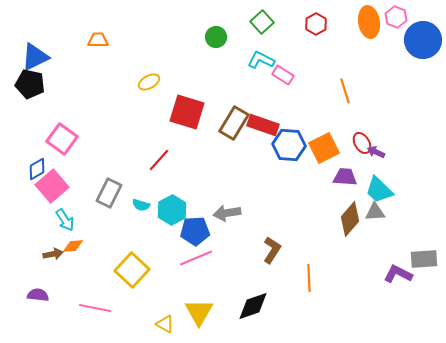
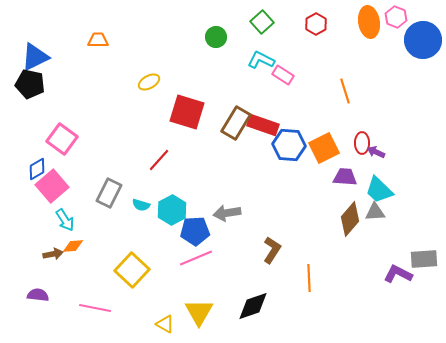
brown rectangle at (234, 123): moved 2 px right
red ellipse at (362, 143): rotated 30 degrees clockwise
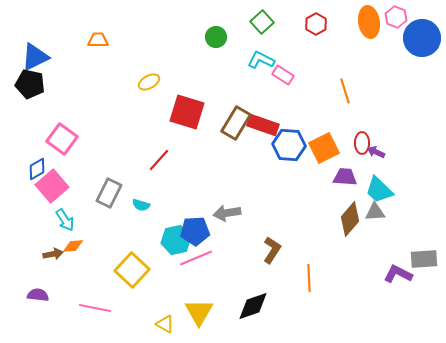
blue circle at (423, 40): moved 1 px left, 2 px up
cyan hexagon at (172, 210): moved 4 px right, 30 px down; rotated 16 degrees clockwise
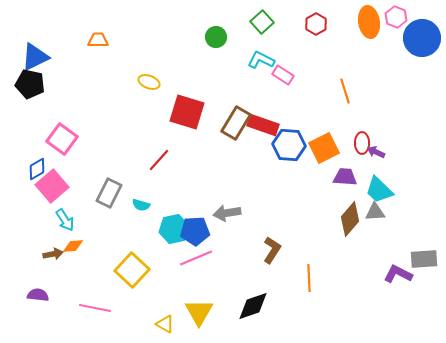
yellow ellipse at (149, 82): rotated 50 degrees clockwise
cyan hexagon at (176, 240): moved 2 px left, 11 px up
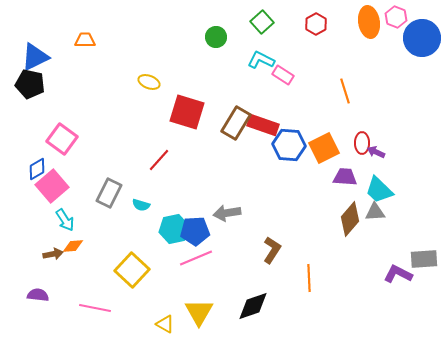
orange trapezoid at (98, 40): moved 13 px left
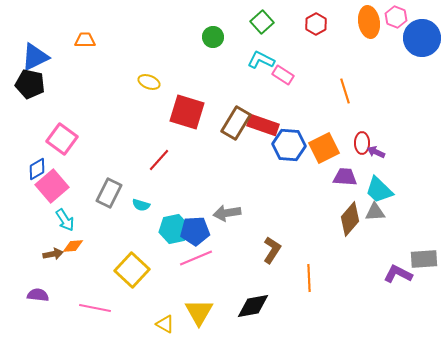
green circle at (216, 37): moved 3 px left
black diamond at (253, 306): rotated 8 degrees clockwise
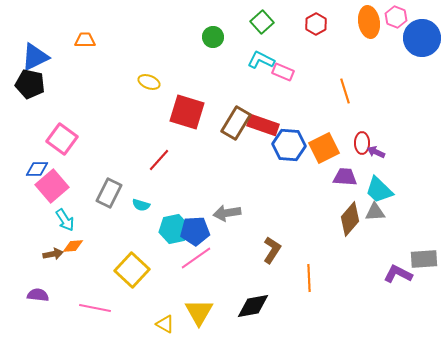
pink rectangle at (283, 75): moved 3 px up; rotated 10 degrees counterclockwise
blue diamond at (37, 169): rotated 30 degrees clockwise
pink line at (196, 258): rotated 12 degrees counterclockwise
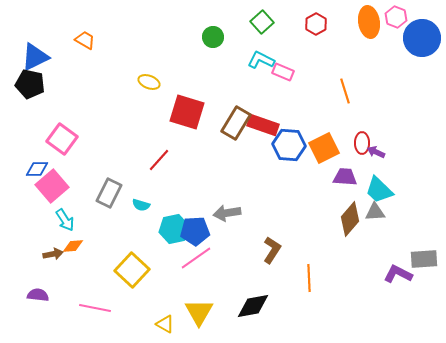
orange trapezoid at (85, 40): rotated 30 degrees clockwise
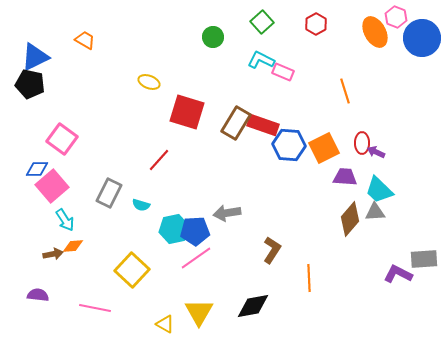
orange ellipse at (369, 22): moved 6 px right, 10 px down; rotated 20 degrees counterclockwise
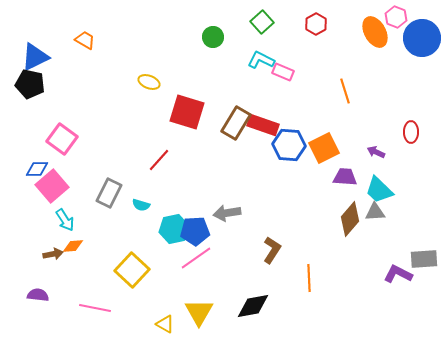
red ellipse at (362, 143): moved 49 px right, 11 px up
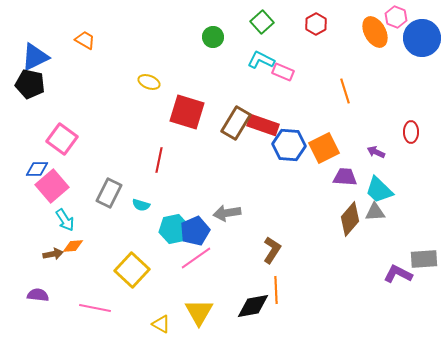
red line at (159, 160): rotated 30 degrees counterclockwise
blue pentagon at (195, 231): rotated 20 degrees counterclockwise
orange line at (309, 278): moved 33 px left, 12 px down
yellow triangle at (165, 324): moved 4 px left
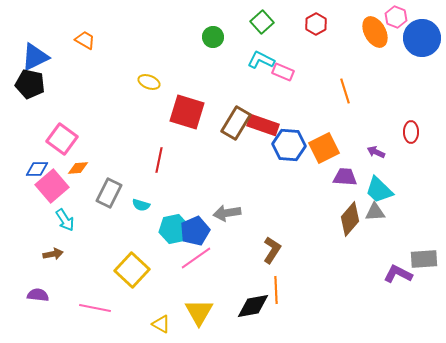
orange diamond at (73, 246): moved 5 px right, 78 px up
